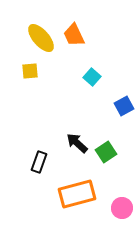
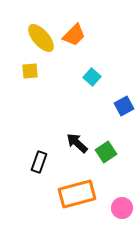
orange trapezoid: rotated 110 degrees counterclockwise
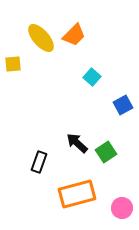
yellow square: moved 17 px left, 7 px up
blue square: moved 1 px left, 1 px up
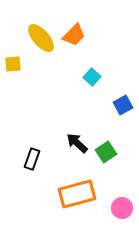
black rectangle: moved 7 px left, 3 px up
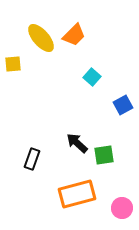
green square: moved 2 px left, 3 px down; rotated 25 degrees clockwise
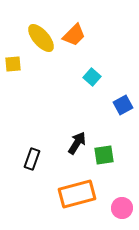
black arrow: rotated 80 degrees clockwise
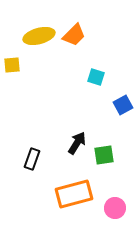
yellow ellipse: moved 2 px left, 2 px up; rotated 64 degrees counterclockwise
yellow square: moved 1 px left, 1 px down
cyan square: moved 4 px right; rotated 24 degrees counterclockwise
orange rectangle: moved 3 px left
pink circle: moved 7 px left
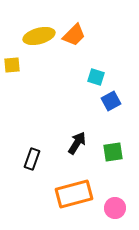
blue square: moved 12 px left, 4 px up
green square: moved 9 px right, 3 px up
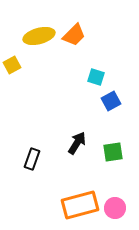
yellow square: rotated 24 degrees counterclockwise
orange rectangle: moved 6 px right, 11 px down
